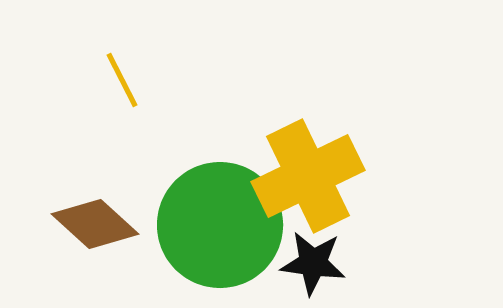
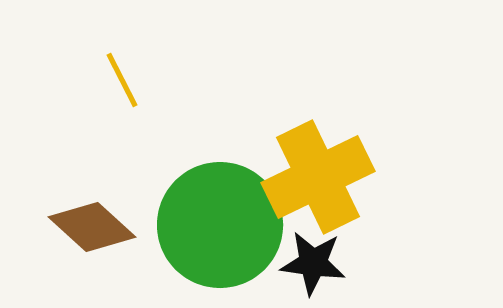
yellow cross: moved 10 px right, 1 px down
brown diamond: moved 3 px left, 3 px down
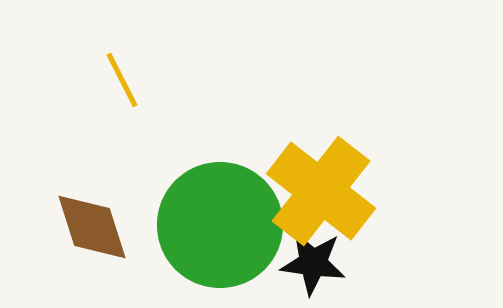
yellow cross: moved 3 px right, 14 px down; rotated 26 degrees counterclockwise
brown diamond: rotated 30 degrees clockwise
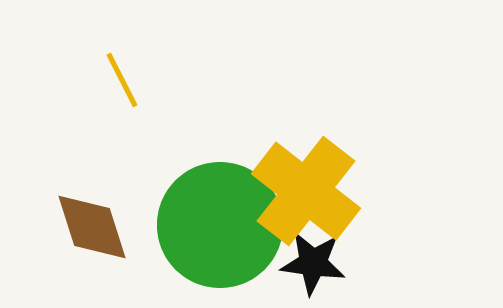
yellow cross: moved 15 px left
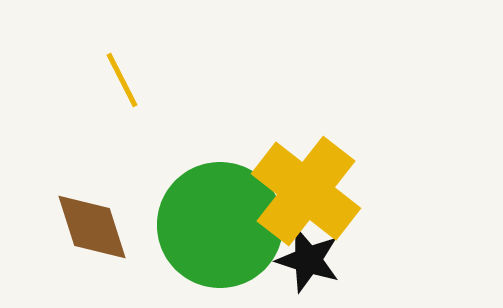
black star: moved 5 px left, 3 px up; rotated 10 degrees clockwise
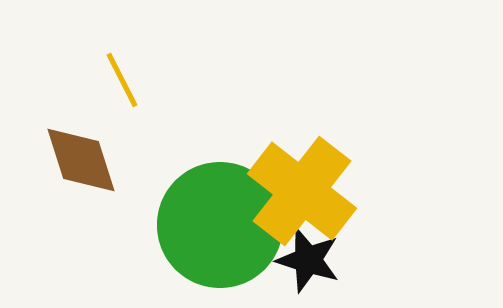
yellow cross: moved 4 px left
brown diamond: moved 11 px left, 67 px up
